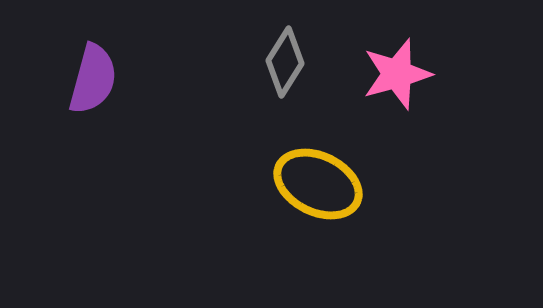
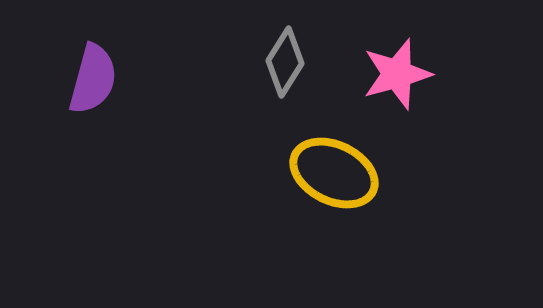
yellow ellipse: moved 16 px right, 11 px up
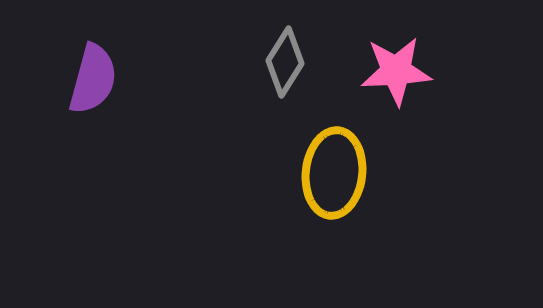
pink star: moved 1 px left, 3 px up; rotated 12 degrees clockwise
yellow ellipse: rotated 70 degrees clockwise
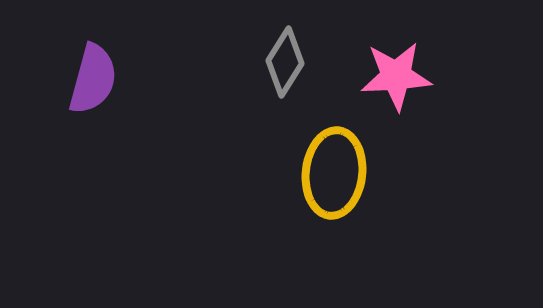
pink star: moved 5 px down
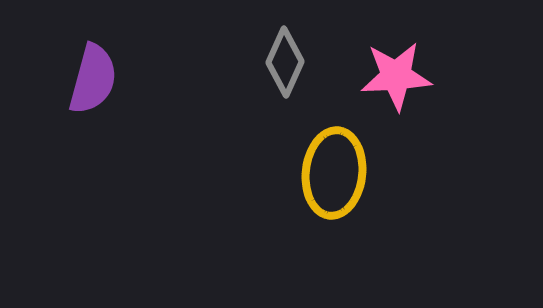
gray diamond: rotated 8 degrees counterclockwise
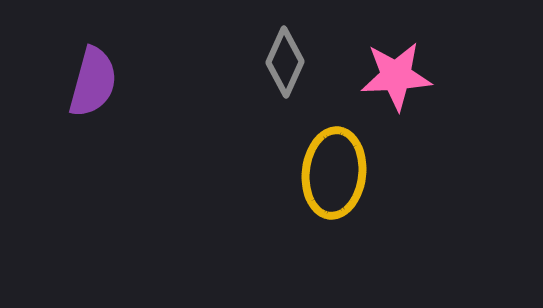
purple semicircle: moved 3 px down
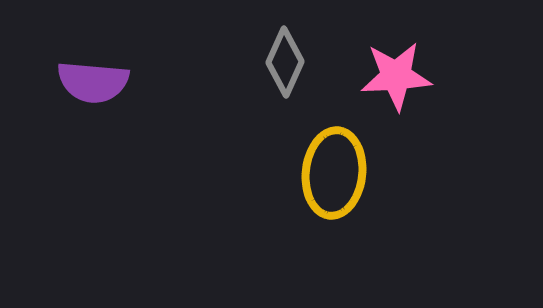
purple semicircle: rotated 80 degrees clockwise
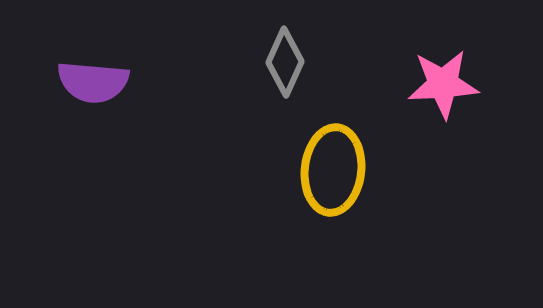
pink star: moved 47 px right, 8 px down
yellow ellipse: moved 1 px left, 3 px up
